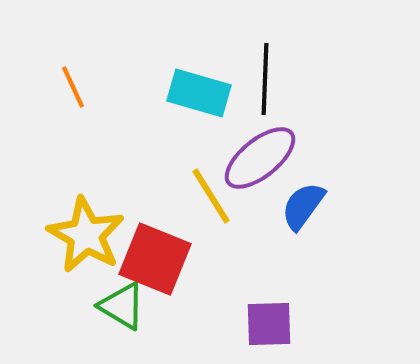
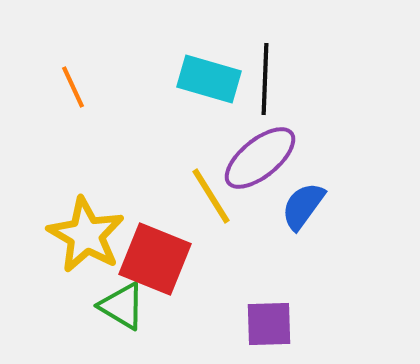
cyan rectangle: moved 10 px right, 14 px up
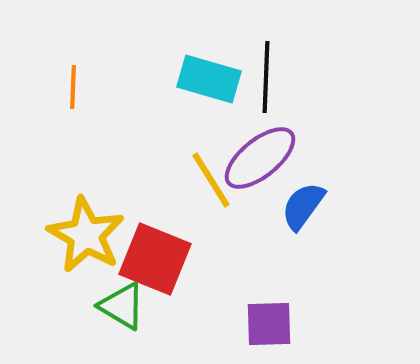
black line: moved 1 px right, 2 px up
orange line: rotated 27 degrees clockwise
yellow line: moved 16 px up
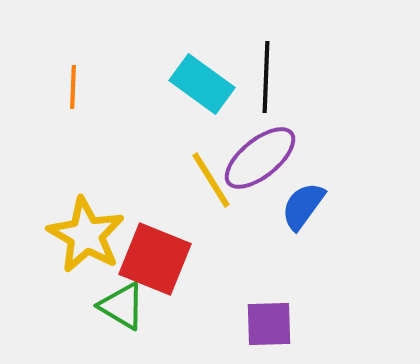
cyan rectangle: moved 7 px left, 5 px down; rotated 20 degrees clockwise
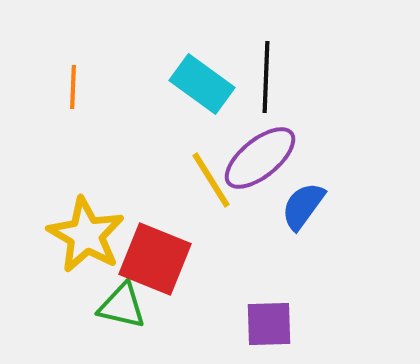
green triangle: rotated 18 degrees counterclockwise
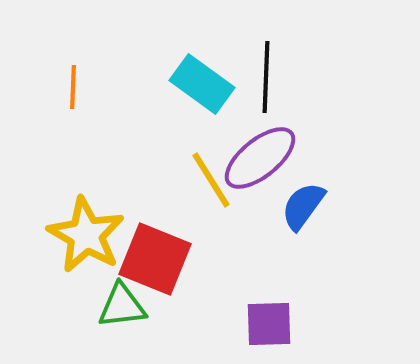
green triangle: rotated 20 degrees counterclockwise
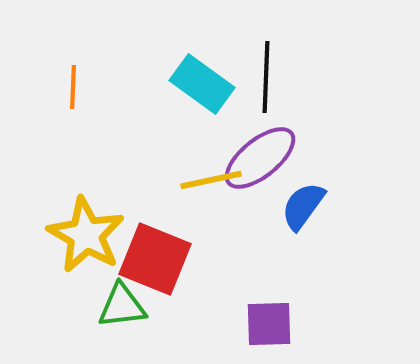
yellow line: rotated 70 degrees counterclockwise
